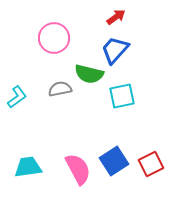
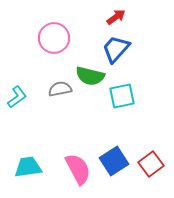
blue trapezoid: moved 1 px right, 1 px up
green semicircle: moved 1 px right, 2 px down
red square: rotated 10 degrees counterclockwise
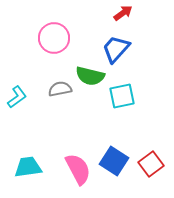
red arrow: moved 7 px right, 4 px up
blue square: rotated 24 degrees counterclockwise
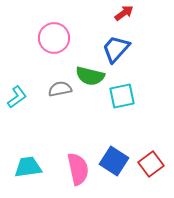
red arrow: moved 1 px right
pink semicircle: rotated 16 degrees clockwise
